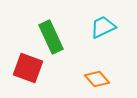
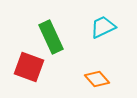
red square: moved 1 px right, 1 px up
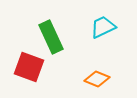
orange diamond: rotated 25 degrees counterclockwise
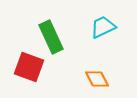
orange diamond: rotated 40 degrees clockwise
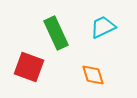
green rectangle: moved 5 px right, 4 px up
orange diamond: moved 4 px left, 4 px up; rotated 10 degrees clockwise
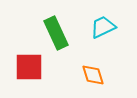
red square: rotated 20 degrees counterclockwise
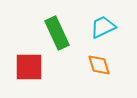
green rectangle: moved 1 px right
orange diamond: moved 6 px right, 10 px up
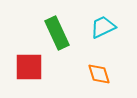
orange diamond: moved 9 px down
